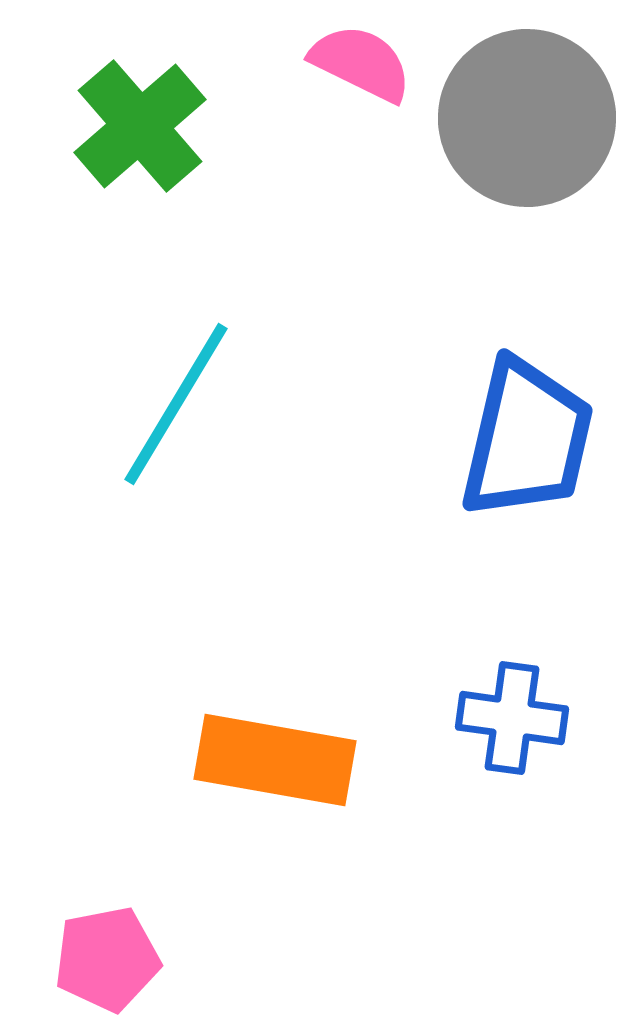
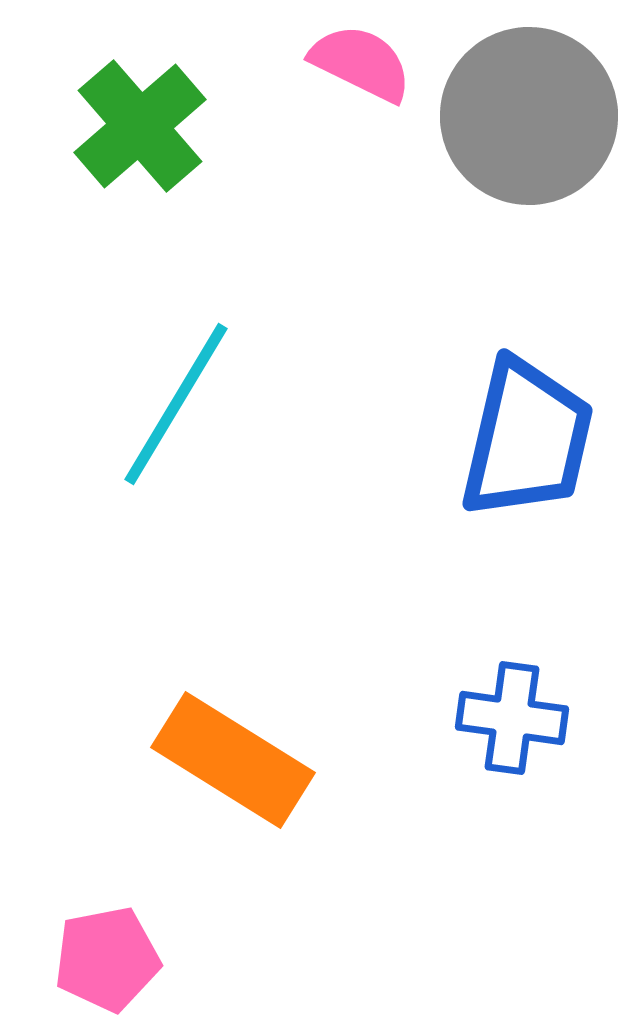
gray circle: moved 2 px right, 2 px up
orange rectangle: moved 42 px left; rotated 22 degrees clockwise
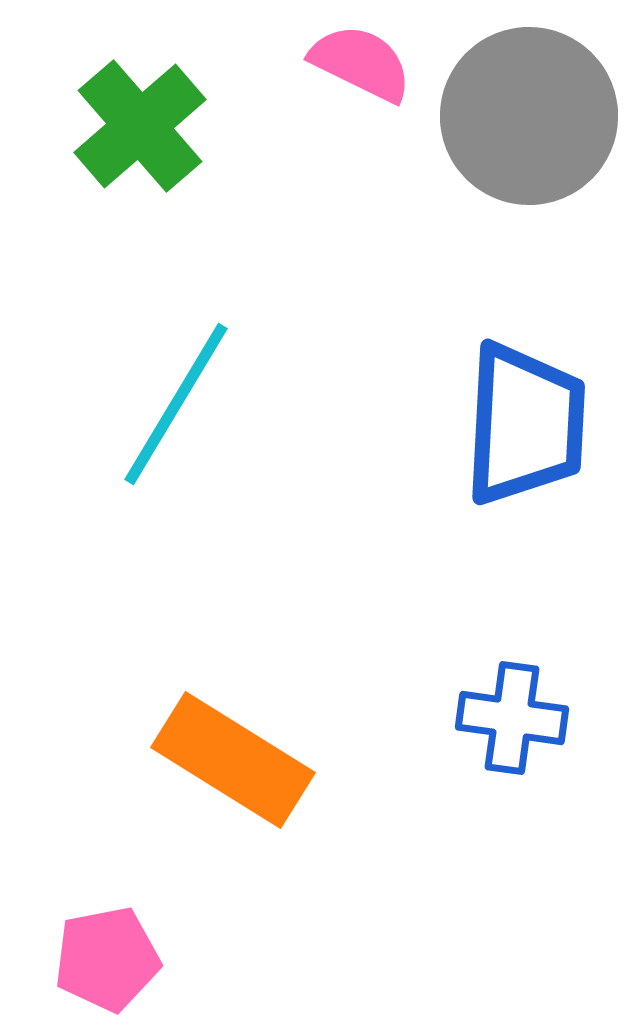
blue trapezoid: moved 2 px left, 15 px up; rotated 10 degrees counterclockwise
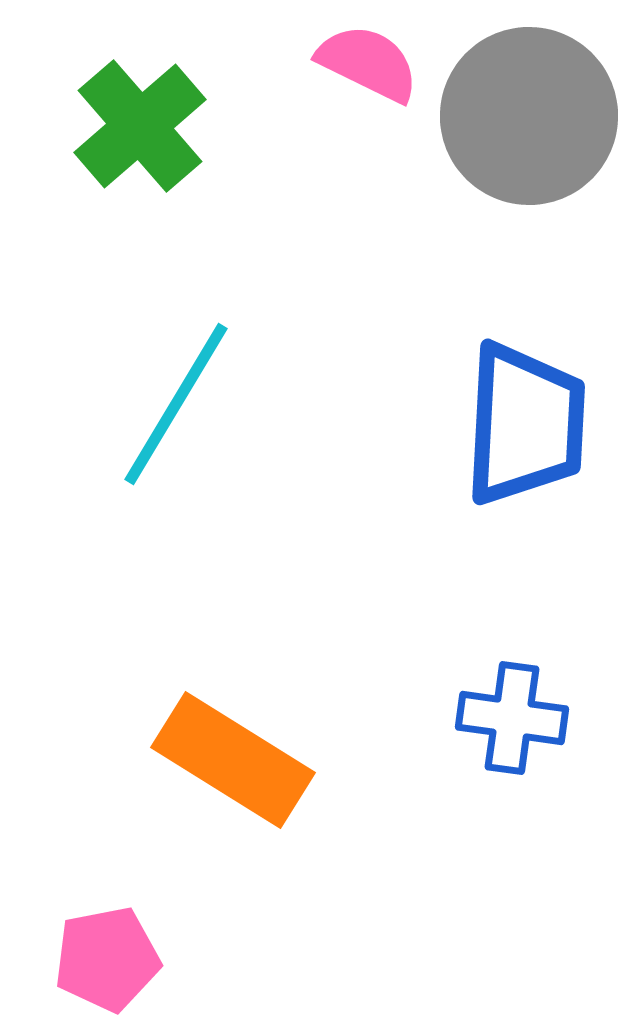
pink semicircle: moved 7 px right
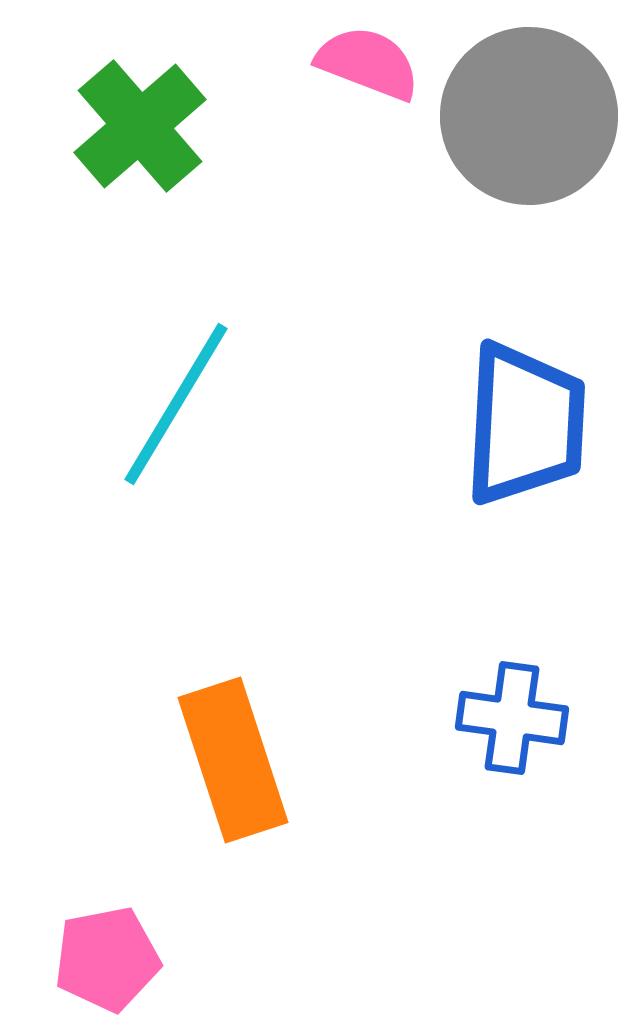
pink semicircle: rotated 5 degrees counterclockwise
orange rectangle: rotated 40 degrees clockwise
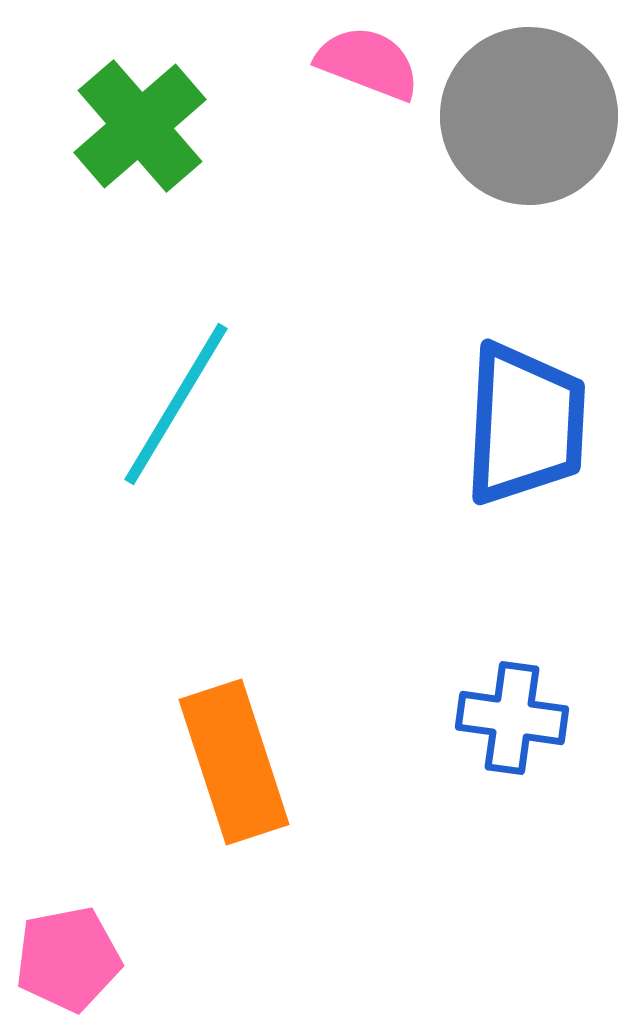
orange rectangle: moved 1 px right, 2 px down
pink pentagon: moved 39 px left
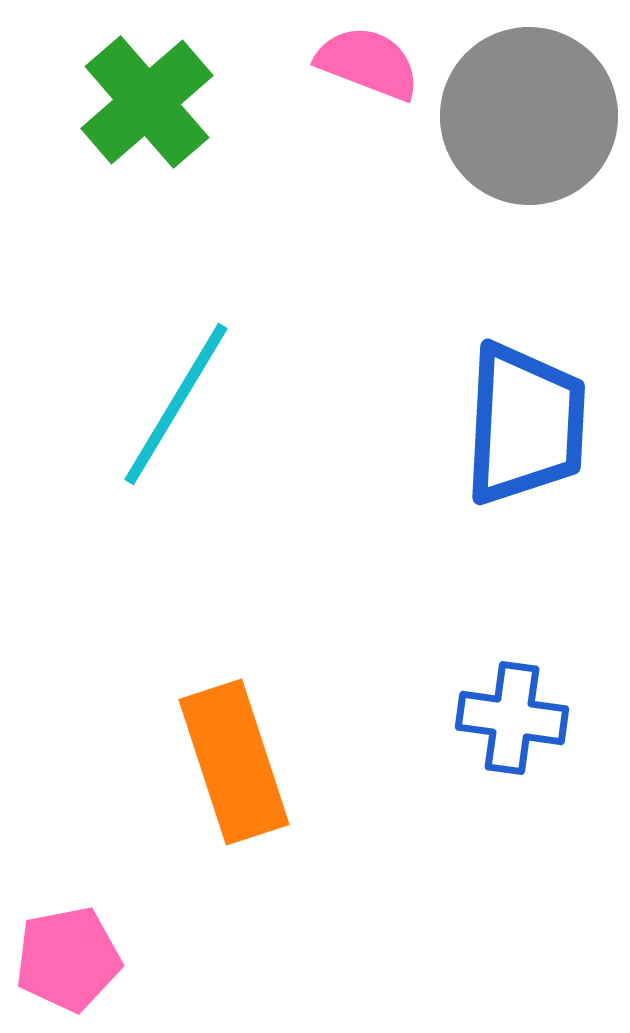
green cross: moved 7 px right, 24 px up
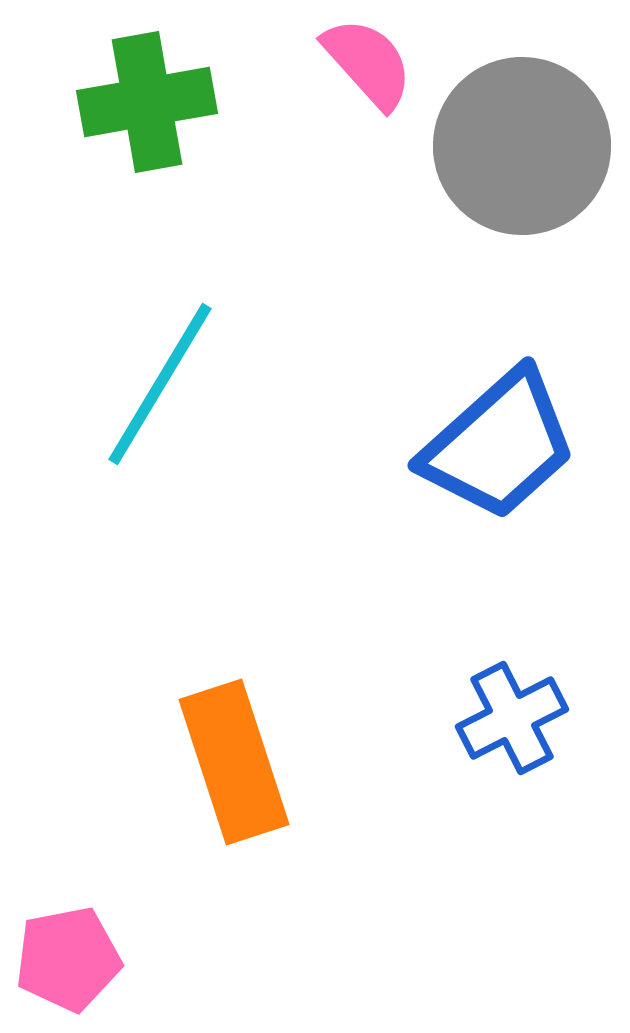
pink semicircle: rotated 27 degrees clockwise
green cross: rotated 31 degrees clockwise
gray circle: moved 7 px left, 30 px down
cyan line: moved 16 px left, 20 px up
blue trapezoid: moved 26 px left, 21 px down; rotated 45 degrees clockwise
blue cross: rotated 35 degrees counterclockwise
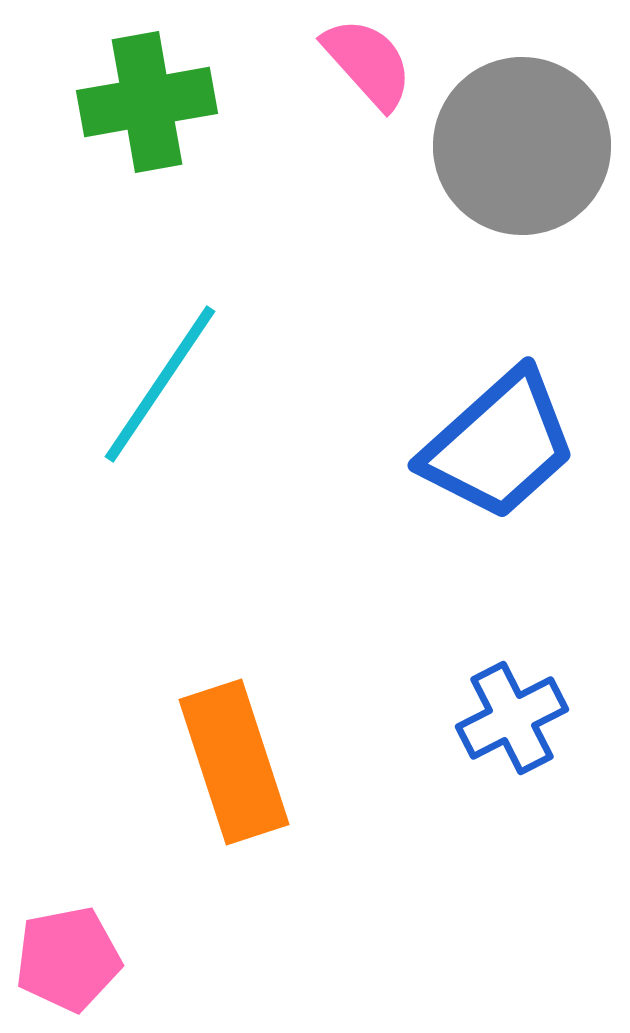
cyan line: rotated 3 degrees clockwise
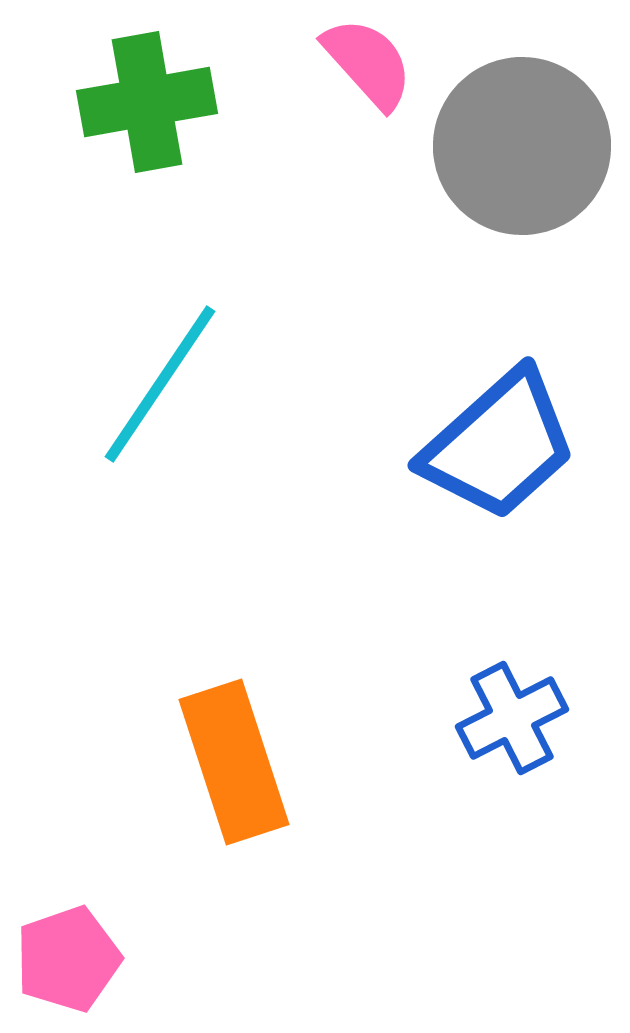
pink pentagon: rotated 8 degrees counterclockwise
